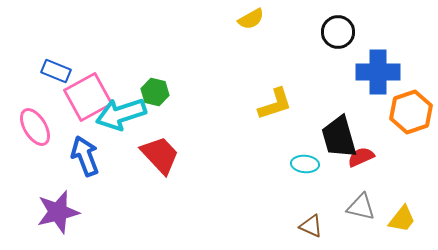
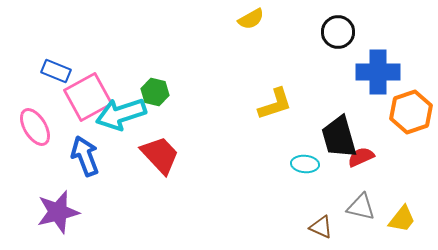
brown triangle: moved 10 px right, 1 px down
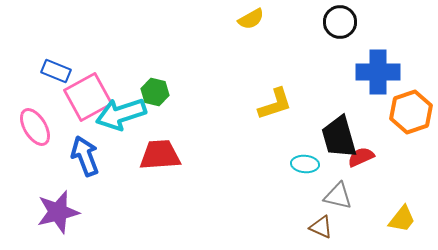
black circle: moved 2 px right, 10 px up
red trapezoid: rotated 51 degrees counterclockwise
gray triangle: moved 23 px left, 11 px up
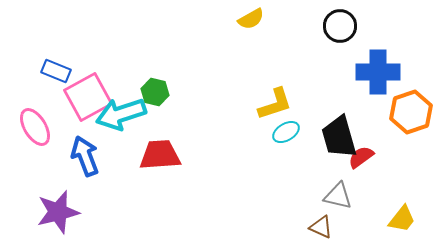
black circle: moved 4 px down
red semicircle: rotated 12 degrees counterclockwise
cyan ellipse: moved 19 px left, 32 px up; rotated 36 degrees counterclockwise
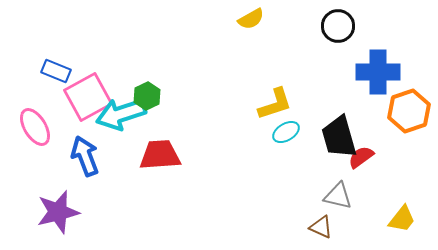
black circle: moved 2 px left
green hexagon: moved 8 px left, 4 px down; rotated 20 degrees clockwise
orange hexagon: moved 2 px left, 1 px up
